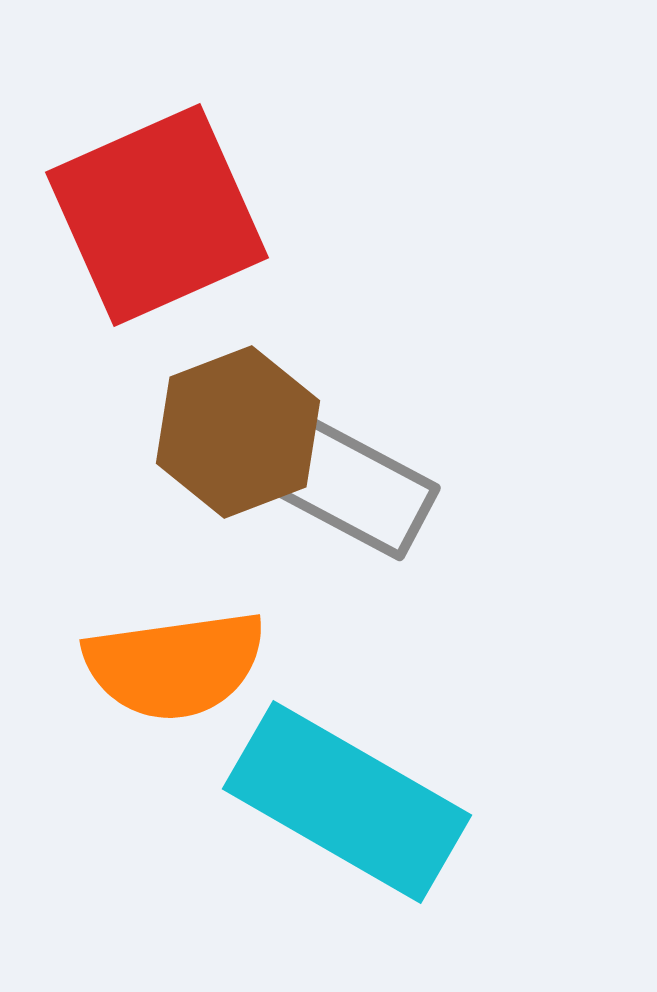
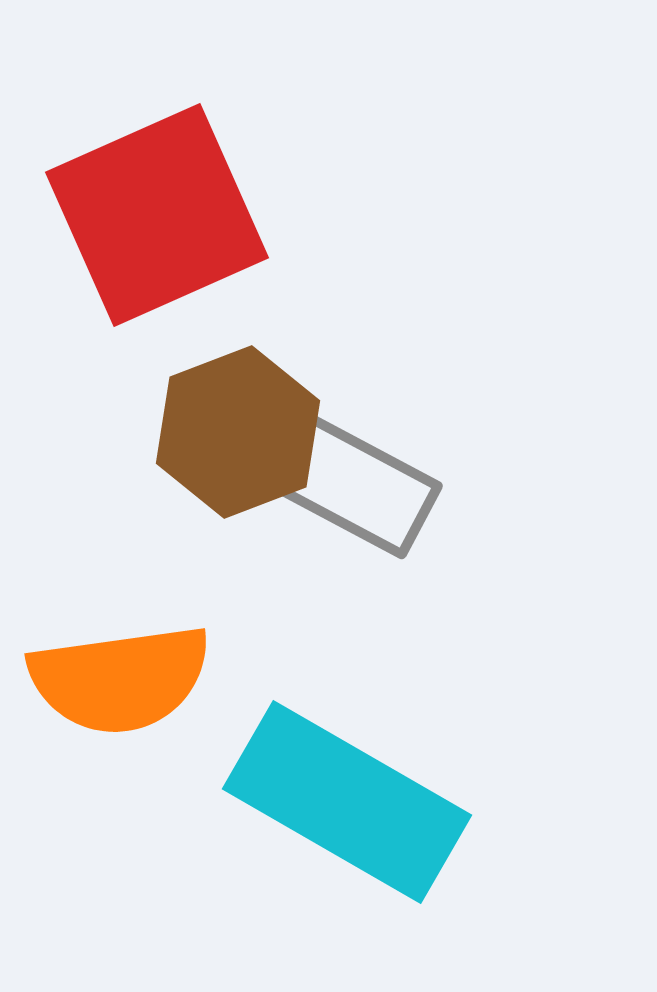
gray rectangle: moved 2 px right, 2 px up
orange semicircle: moved 55 px left, 14 px down
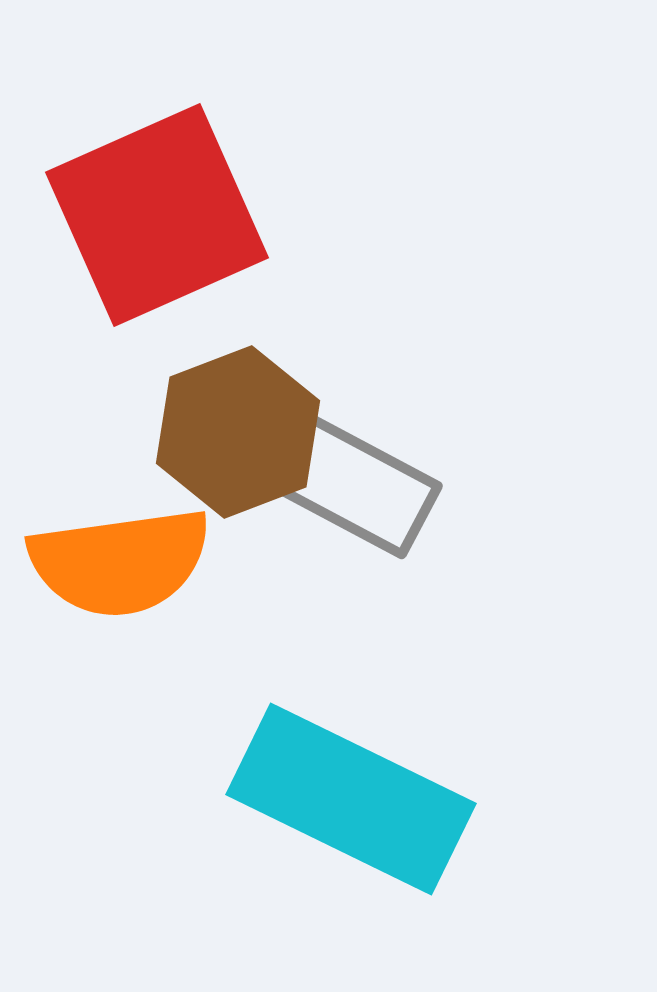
orange semicircle: moved 117 px up
cyan rectangle: moved 4 px right, 3 px up; rotated 4 degrees counterclockwise
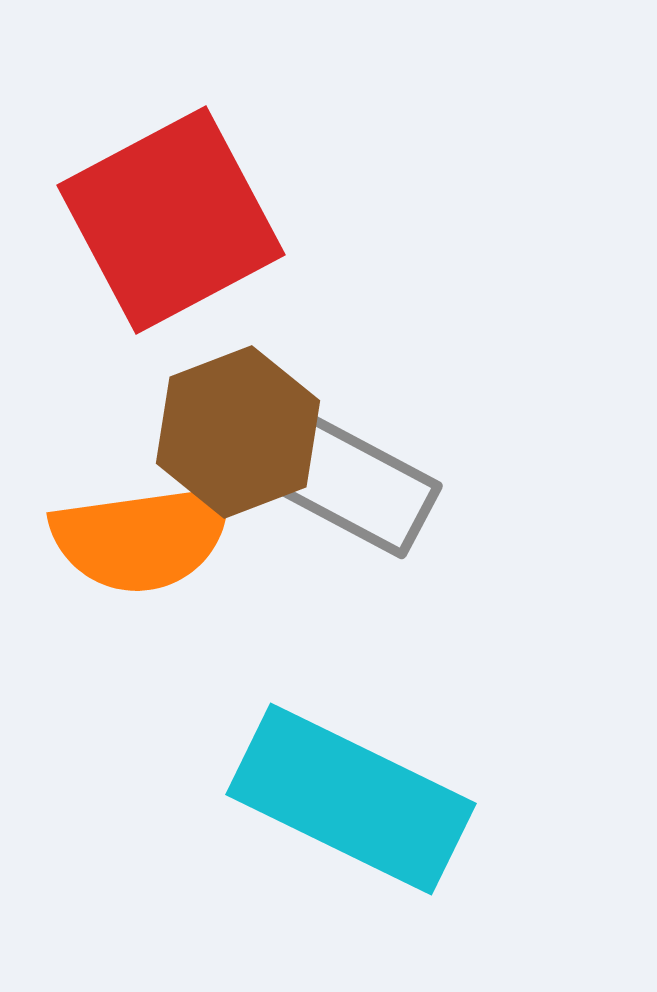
red square: moved 14 px right, 5 px down; rotated 4 degrees counterclockwise
orange semicircle: moved 22 px right, 24 px up
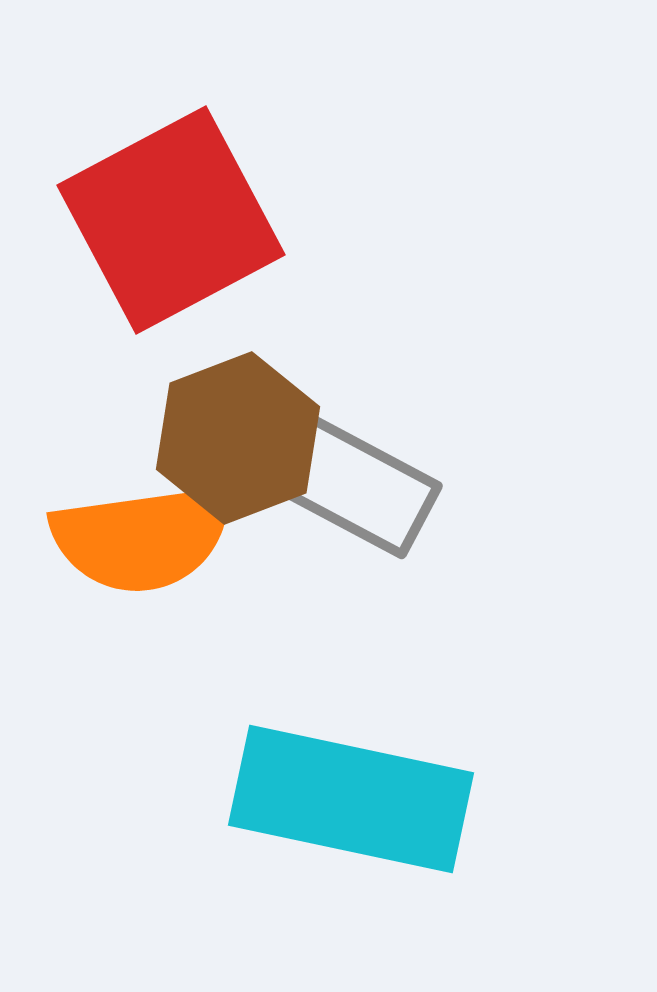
brown hexagon: moved 6 px down
cyan rectangle: rotated 14 degrees counterclockwise
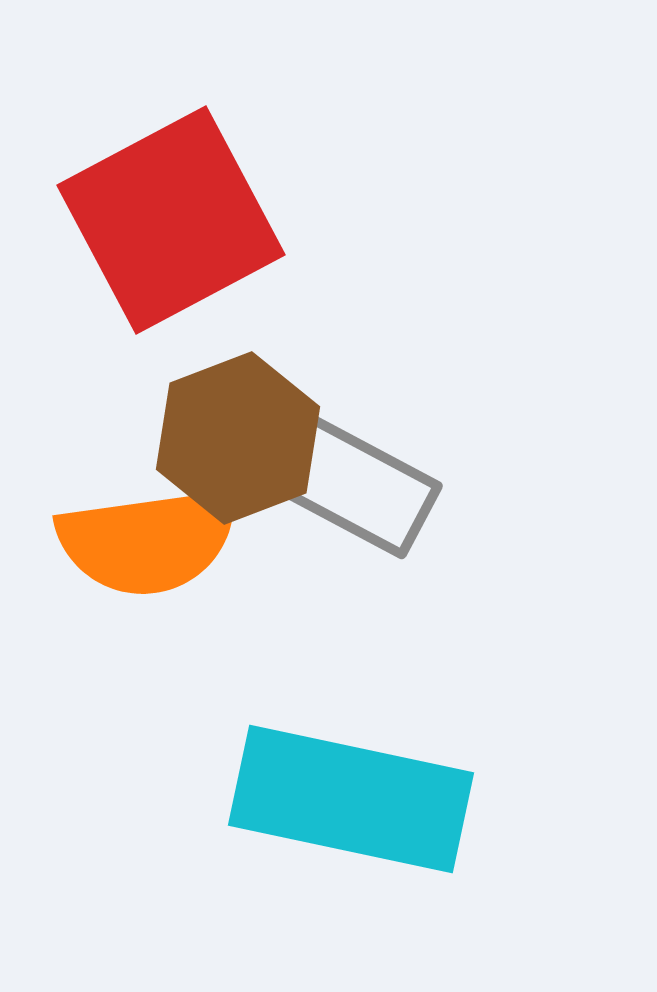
orange semicircle: moved 6 px right, 3 px down
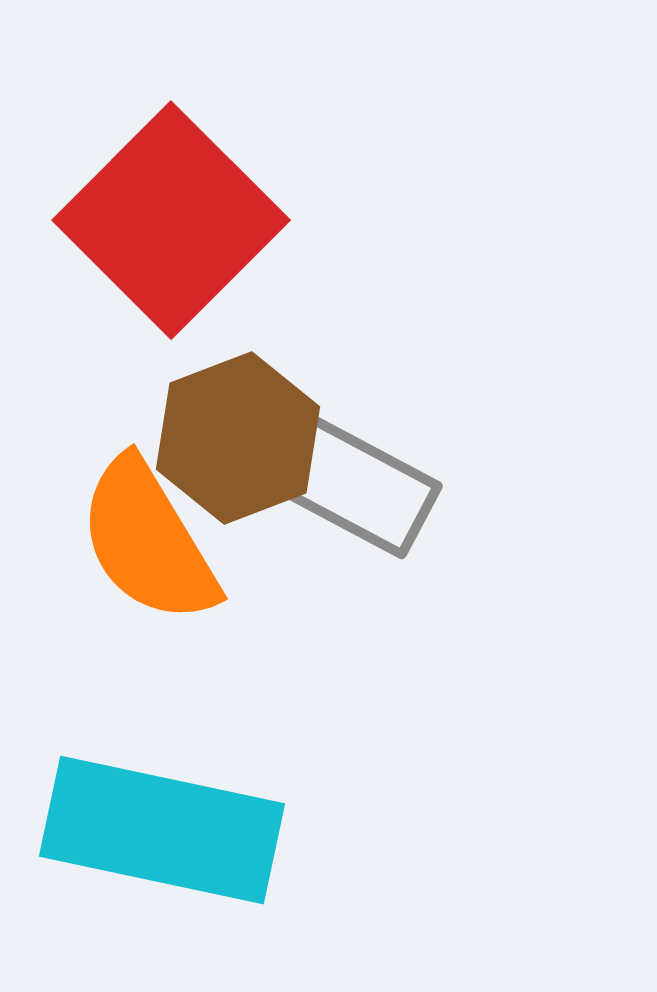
red square: rotated 17 degrees counterclockwise
orange semicircle: rotated 67 degrees clockwise
cyan rectangle: moved 189 px left, 31 px down
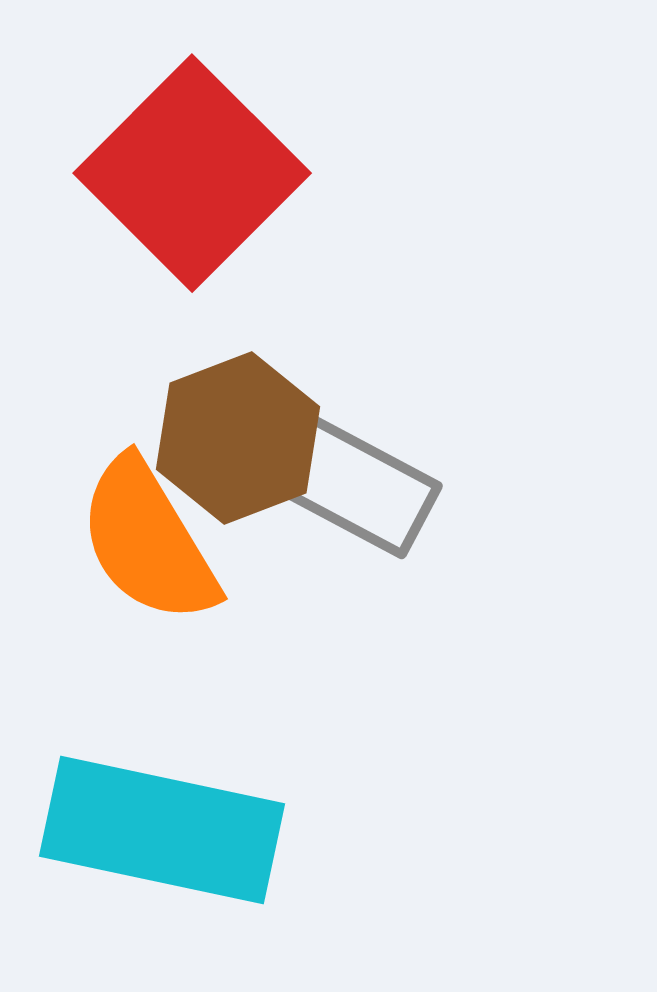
red square: moved 21 px right, 47 px up
